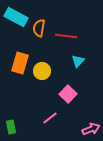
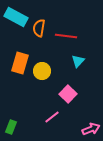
pink line: moved 2 px right, 1 px up
green rectangle: rotated 32 degrees clockwise
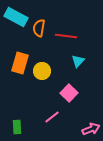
pink square: moved 1 px right, 1 px up
green rectangle: moved 6 px right; rotated 24 degrees counterclockwise
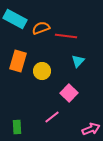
cyan rectangle: moved 1 px left, 2 px down
orange semicircle: moved 2 px right; rotated 60 degrees clockwise
orange rectangle: moved 2 px left, 2 px up
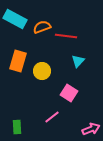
orange semicircle: moved 1 px right, 1 px up
pink square: rotated 12 degrees counterclockwise
